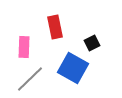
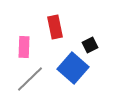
black square: moved 2 px left, 2 px down
blue square: rotated 12 degrees clockwise
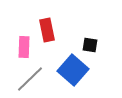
red rectangle: moved 8 px left, 3 px down
black square: rotated 35 degrees clockwise
blue square: moved 2 px down
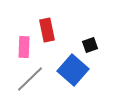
black square: rotated 28 degrees counterclockwise
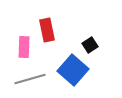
black square: rotated 14 degrees counterclockwise
gray line: rotated 28 degrees clockwise
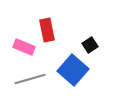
pink rectangle: rotated 70 degrees counterclockwise
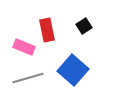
black square: moved 6 px left, 19 px up
gray line: moved 2 px left, 1 px up
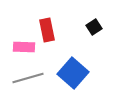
black square: moved 10 px right, 1 px down
pink rectangle: rotated 20 degrees counterclockwise
blue square: moved 3 px down
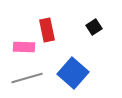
gray line: moved 1 px left
